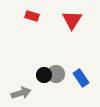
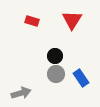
red rectangle: moved 5 px down
black circle: moved 11 px right, 19 px up
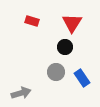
red triangle: moved 3 px down
black circle: moved 10 px right, 9 px up
gray circle: moved 2 px up
blue rectangle: moved 1 px right
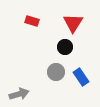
red triangle: moved 1 px right
blue rectangle: moved 1 px left, 1 px up
gray arrow: moved 2 px left, 1 px down
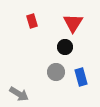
red rectangle: rotated 56 degrees clockwise
blue rectangle: rotated 18 degrees clockwise
gray arrow: rotated 48 degrees clockwise
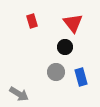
red triangle: rotated 10 degrees counterclockwise
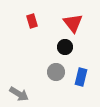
blue rectangle: rotated 30 degrees clockwise
